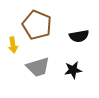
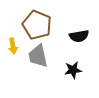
yellow arrow: moved 1 px down
gray trapezoid: moved 11 px up; rotated 95 degrees clockwise
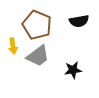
black semicircle: moved 15 px up
gray trapezoid: rotated 115 degrees counterclockwise
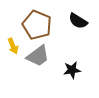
black semicircle: moved 1 px left; rotated 42 degrees clockwise
yellow arrow: rotated 14 degrees counterclockwise
black star: moved 1 px left
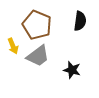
black semicircle: moved 2 px right; rotated 114 degrees counterclockwise
black star: rotated 24 degrees clockwise
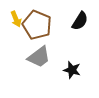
black semicircle: rotated 24 degrees clockwise
yellow arrow: moved 3 px right, 27 px up
gray trapezoid: moved 1 px right, 1 px down
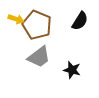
yellow arrow: rotated 49 degrees counterclockwise
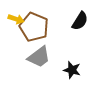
brown pentagon: moved 3 px left, 2 px down
